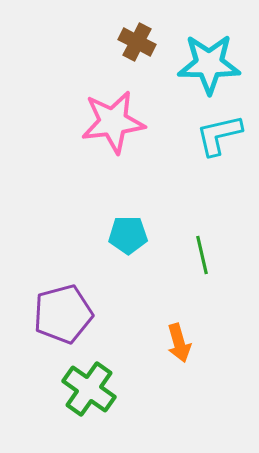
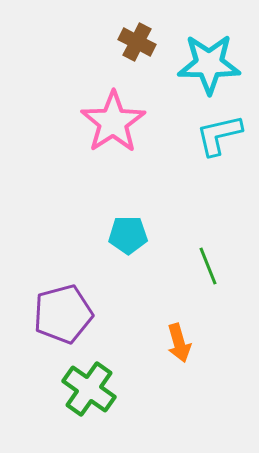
pink star: rotated 26 degrees counterclockwise
green line: moved 6 px right, 11 px down; rotated 9 degrees counterclockwise
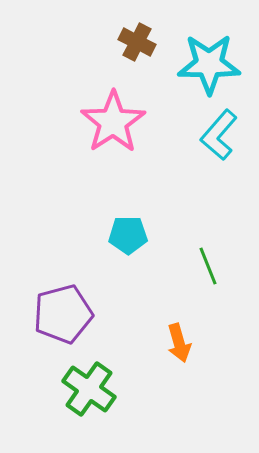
cyan L-shape: rotated 36 degrees counterclockwise
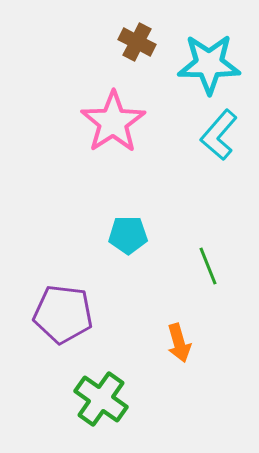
purple pentagon: rotated 22 degrees clockwise
green cross: moved 12 px right, 10 px down
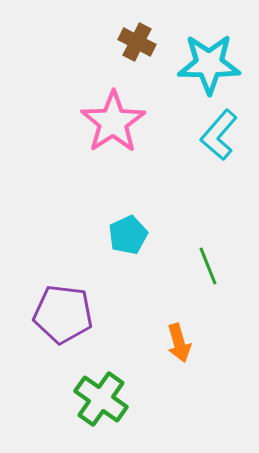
cyan pentagon: rotated 24 degrees counterclockwise
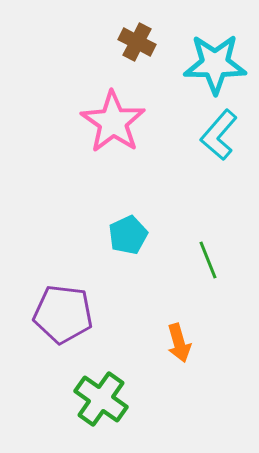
cyan star: moved 6 px right
pink star: rotated 4 degrees counterclockwise
green line: moved 6 px up
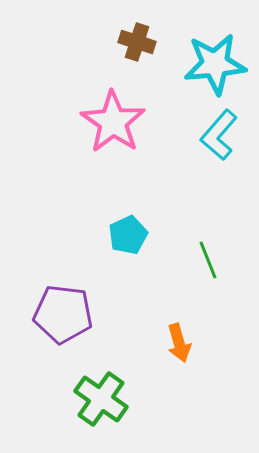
brown cross: rotated 9 degrees counterclockwise
cyan star: rotated 6 degrees counterclockwise
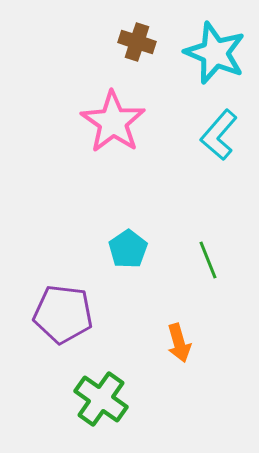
cyan star: moved 11 px up; rotated 28 degrees clockwise
cyan pentagon: moved 14 px down; rotated 9 degrees counterclockwise
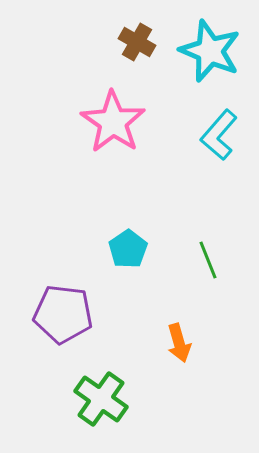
brown cross: rotated 12 degrees clockwise
cyan star: moved 5 px left, 2 px up
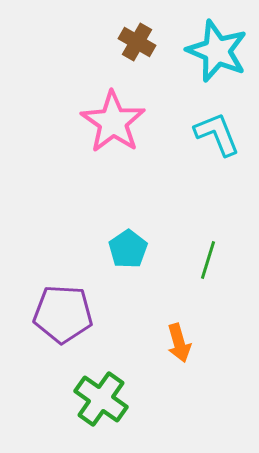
cyan star: moved 7 px right
cyan L-shape: moved 2 px left, 1 px up; rotated 117 degrees clockwise
green line: rotated 39 degrees clockwise
purple pentagon: rotated 4 degrees counterclockwise
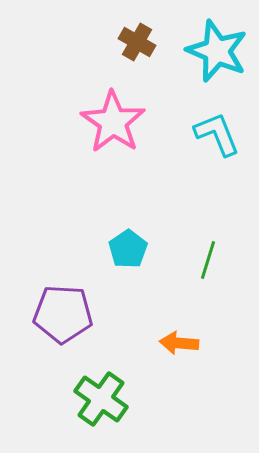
orange arrow: rotated 111 degrees clockwise
